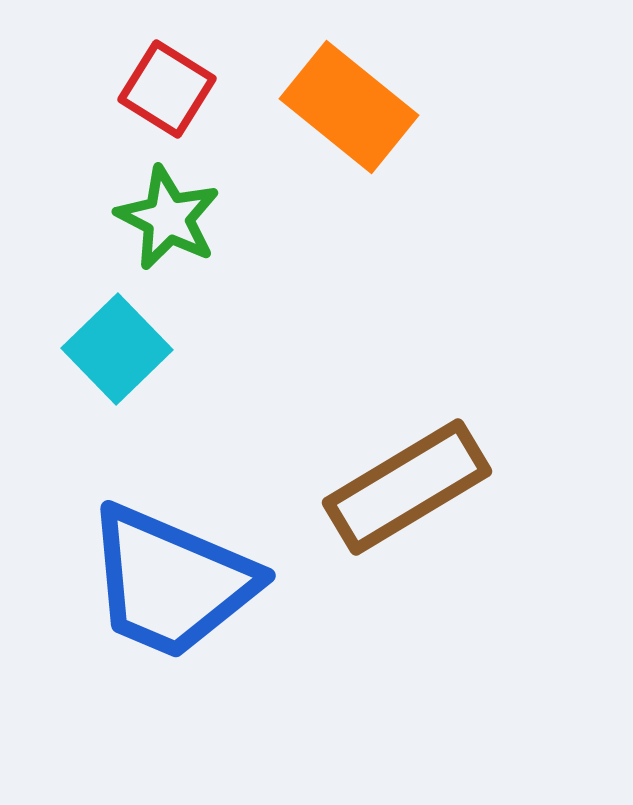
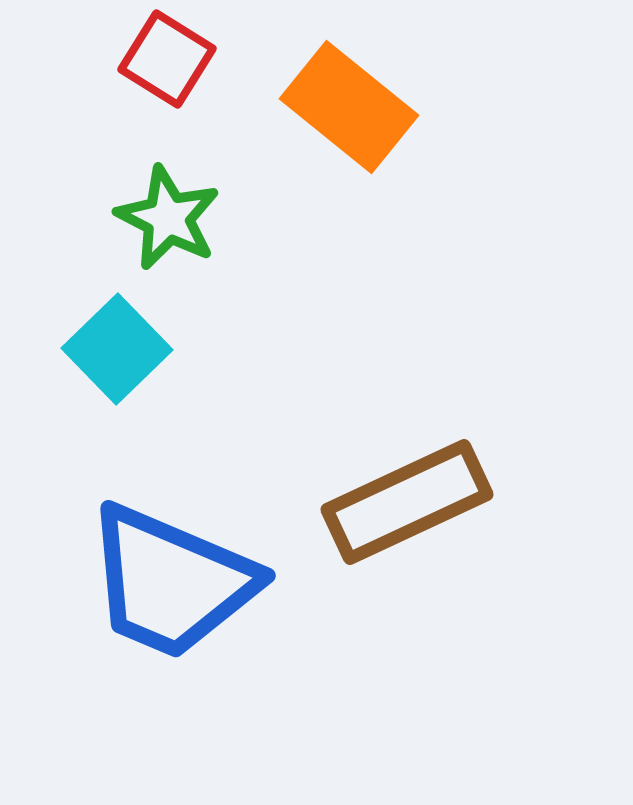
red square: moved 30 px up
brown rectangle: moved 15 px down; rotated 6 degrees clockwise
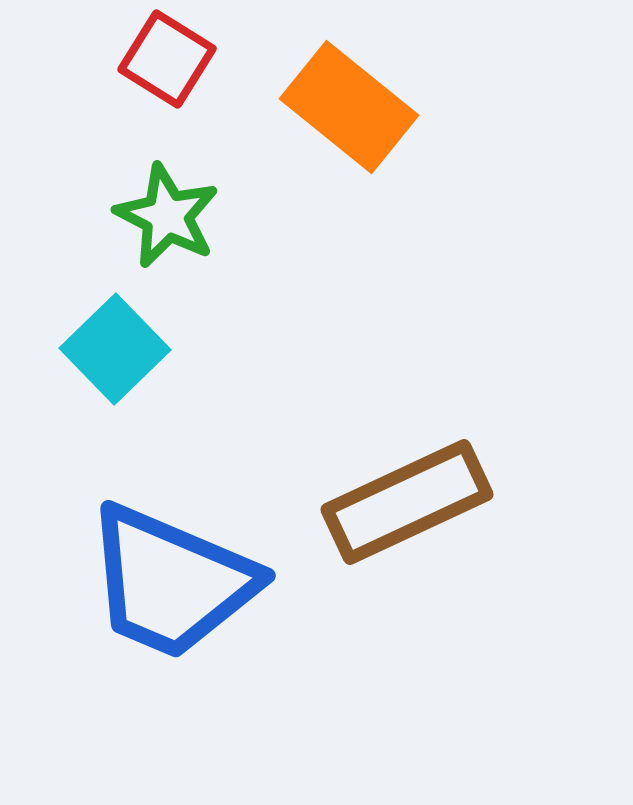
green star: moved 1 px left, 2 px up
cyan square: moved 2 px left
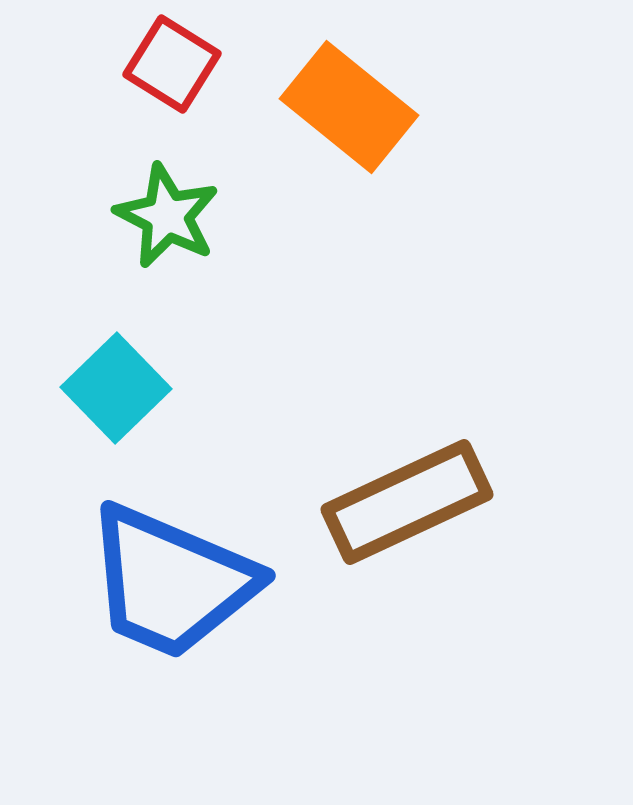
red square: moved 5 px right, 5 px down
cyan square: moved 1 px right, 39 px down
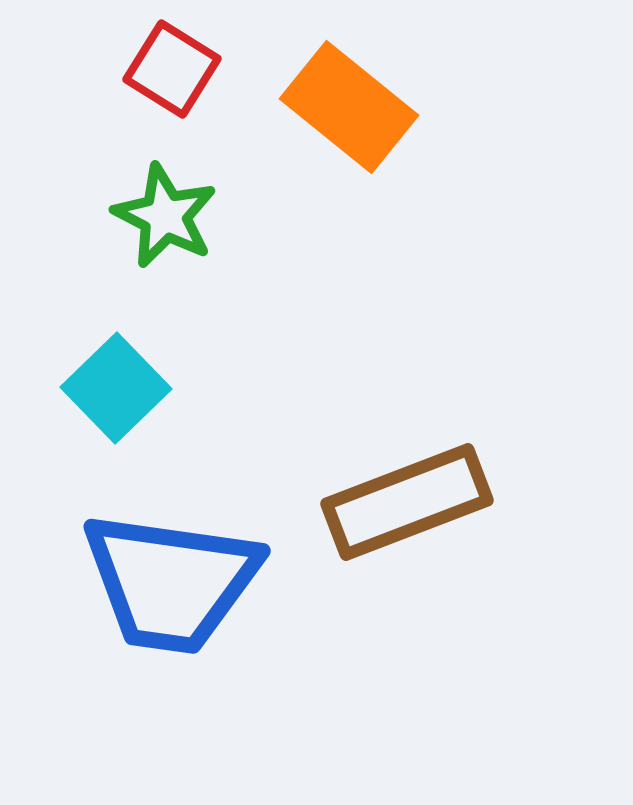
red square: moved 5 px down
green star: moved 2 px left
brown rectangle: rotated 4 degrees clockwise
blue trapezoid: rotated 15 degrees counterclockwise
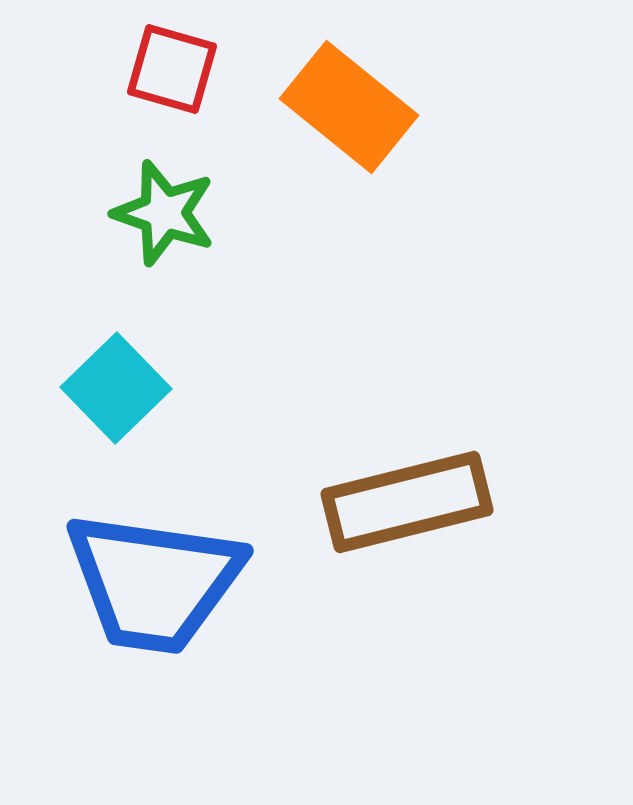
red square: rotated 16 degrees counterclockwise
green star: moved 1 px left, 3 px up; rotated 8 degrees counterclockwise
brown rectangle: rotated 7 degrees clockwise
blue trapezoid: moved 17 px left
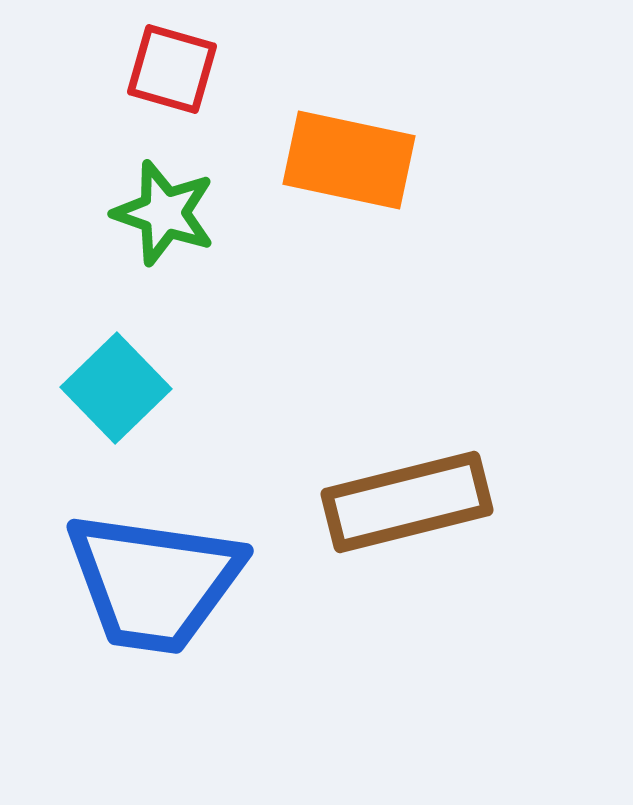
orange rectangle: moved 53 px down; rotated 27 degrees counterclockwise
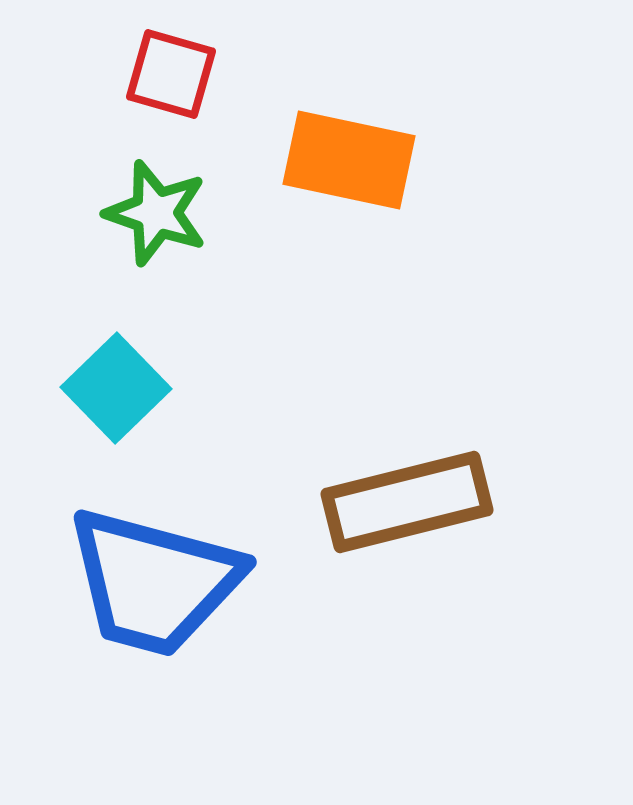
red square: moved 1 px left, 5 px down
green star: moved 8 px left
blue trapezoid: rotated 7 degrees clockwise
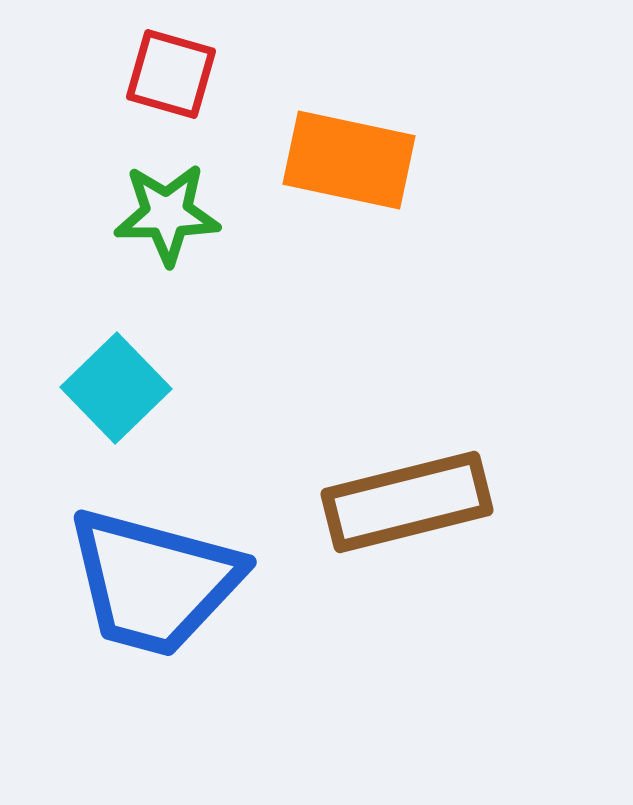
green star: moved 11 px right, 1 px down; rotated 20 degrees counterclockwise
